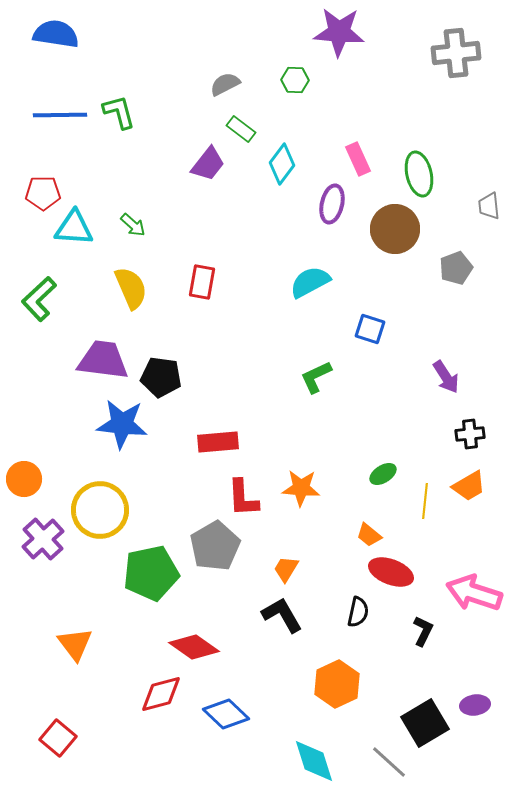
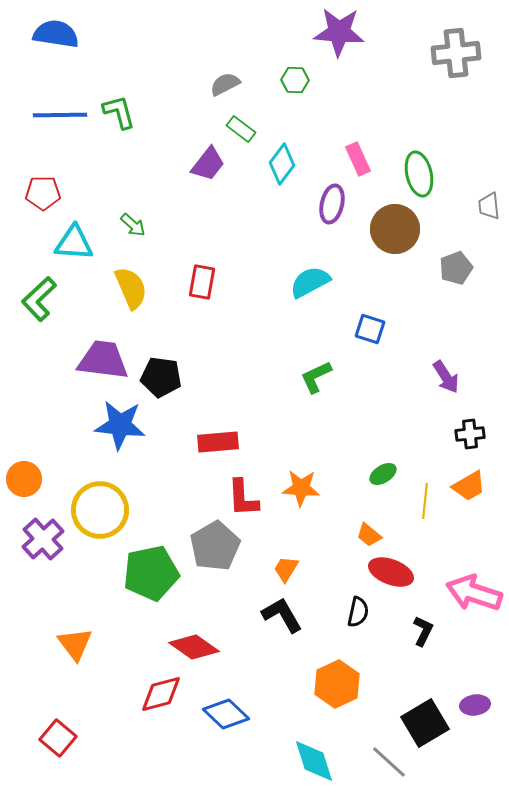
cyan triangle at (74, 228): moved 15 px down
blue star at (122, 424): moved 2 px left, 1 px down
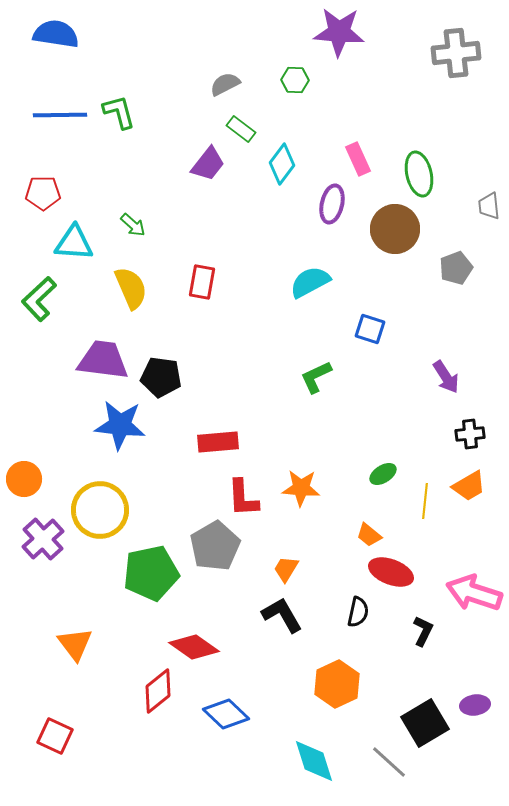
red diamond at (161, 694): moved 3 px left, 3 px up; rotated 24 degrees counterclockwise
red square at (58, 738): moved 3 px left, 2 px up; rotated 15 degrees counterclockwise
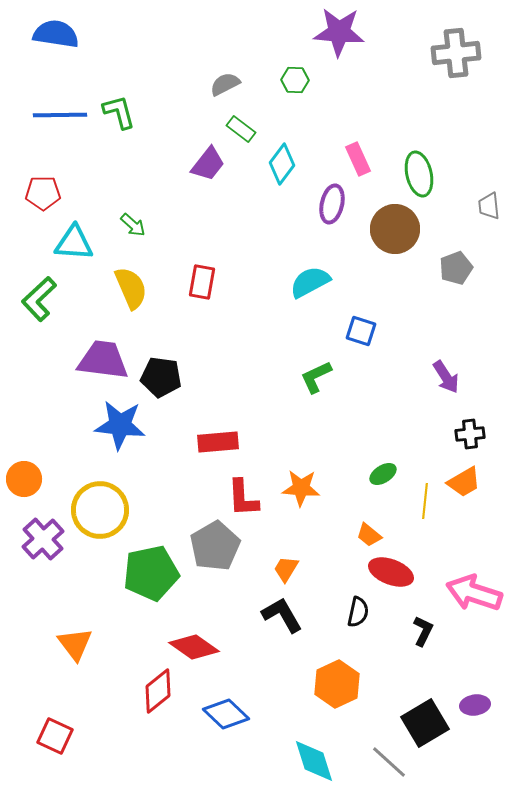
blue square at (370, 329): moved 9 px left, 2 px down
orange trapezoid at (469, 486): moved 5 px left, 4 px up
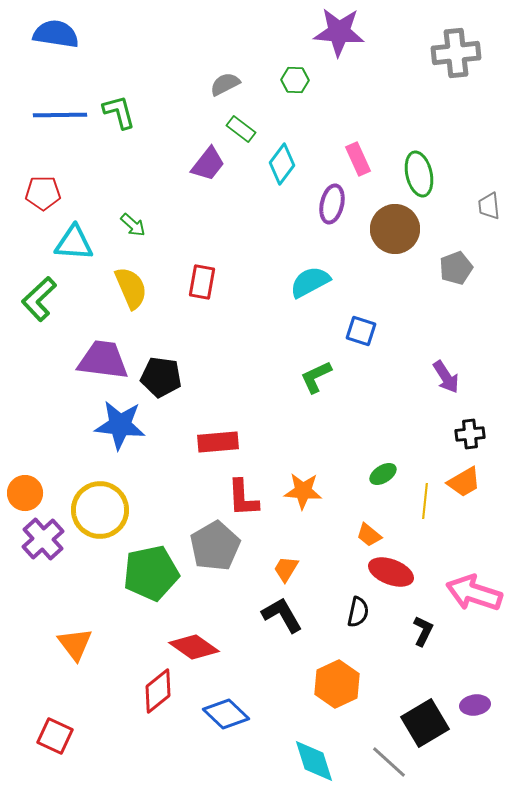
orange circle at (24, 479): moved 1 px right, 14 px down
orange star at (301, 488): moved 2 px right, 3 px down
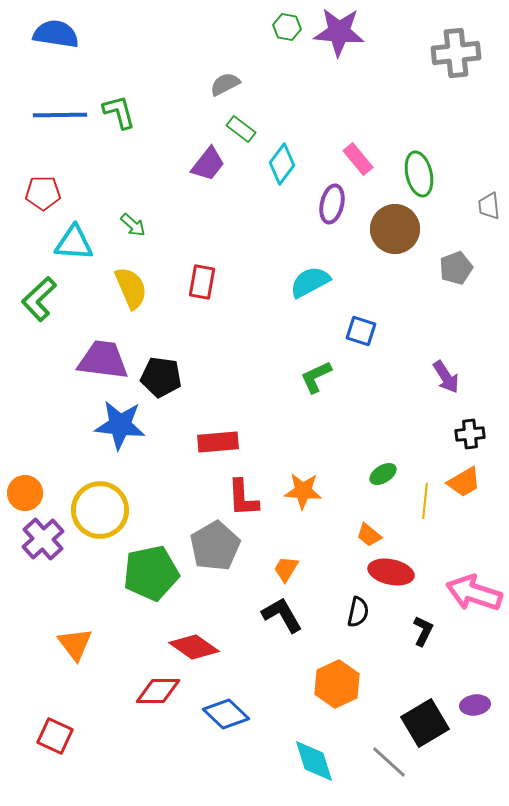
green hexagon at (295, 80): moved 8 px left, 53 px up; rotated 8 degrees clockwise
pink rectangle at (358, 159): rotated 16 degrees counterclockwise
red ellipse at (391, 572): rotated 9 degrees counterclockwise
red diamond at (158, 691): rotated 39 degrees clockwise
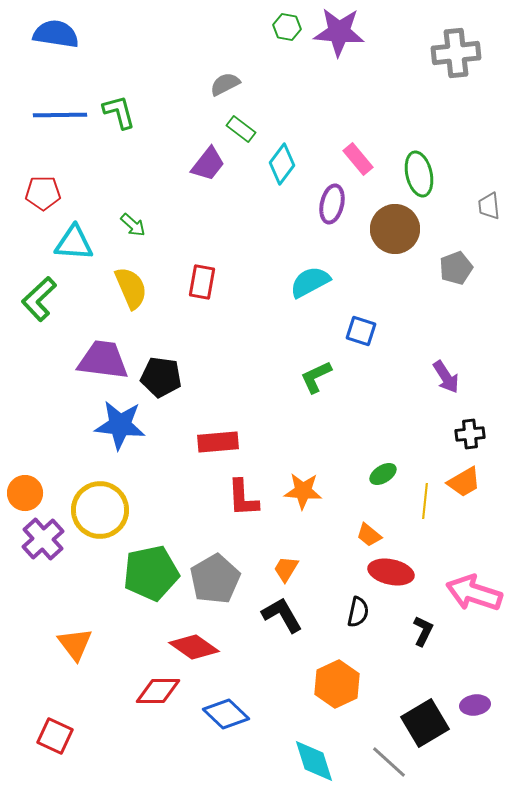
gray pentagon at (215, 546): moved 33 px down
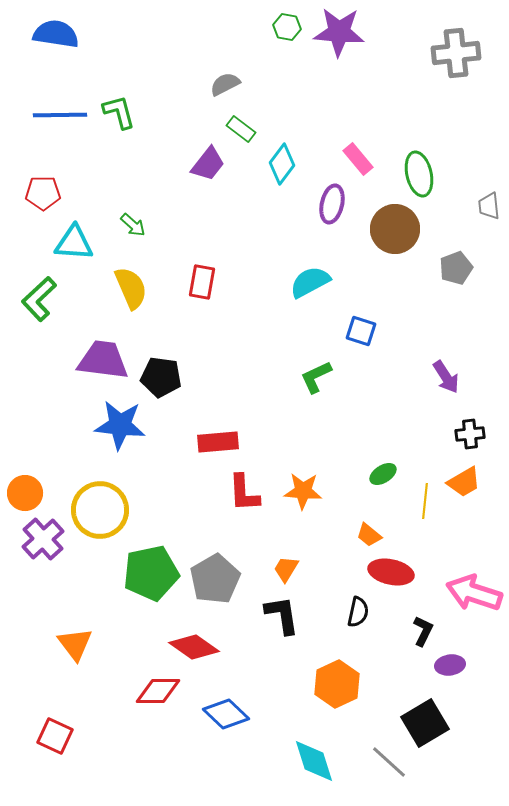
red L-shape at (243, 498): moved 1 px right, 5 px up
black L-shape at (282, 615): rotated 21 degrees clockwise
purple ellipse at (475, 705): moved 25 px left, 40 px up
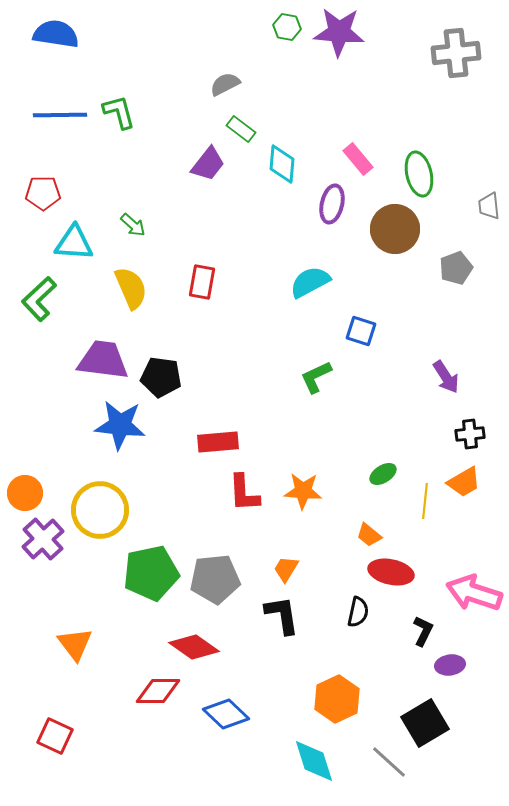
cyan diamond at (282, 164): rotated 33 degrees counterclockwise
gray pentagon at (215, 579): rotated 24 degrees clockwise
orange hexagon at (337, 684): moved 15 px down
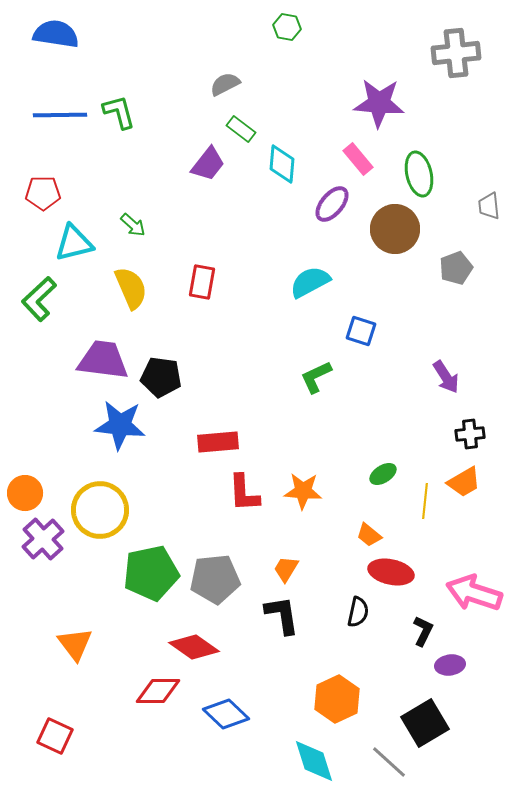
purple star at (339, 32): moved 40 px right, 71 px down
purple ellipse at (332, 204): rotated 27 degrees clockwise
cyan triangle at (74, 243): rotated 18 degrees counterclockwise
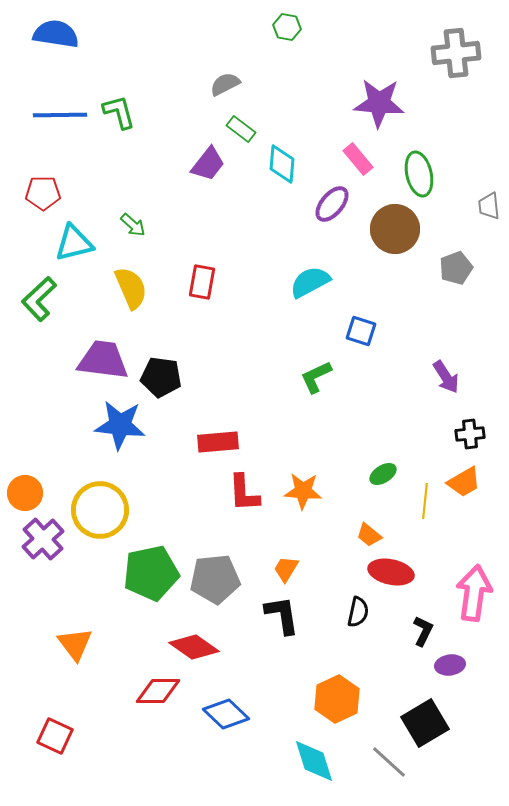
pink arrow at (474, 593): rotated 80 degrees clockwise
